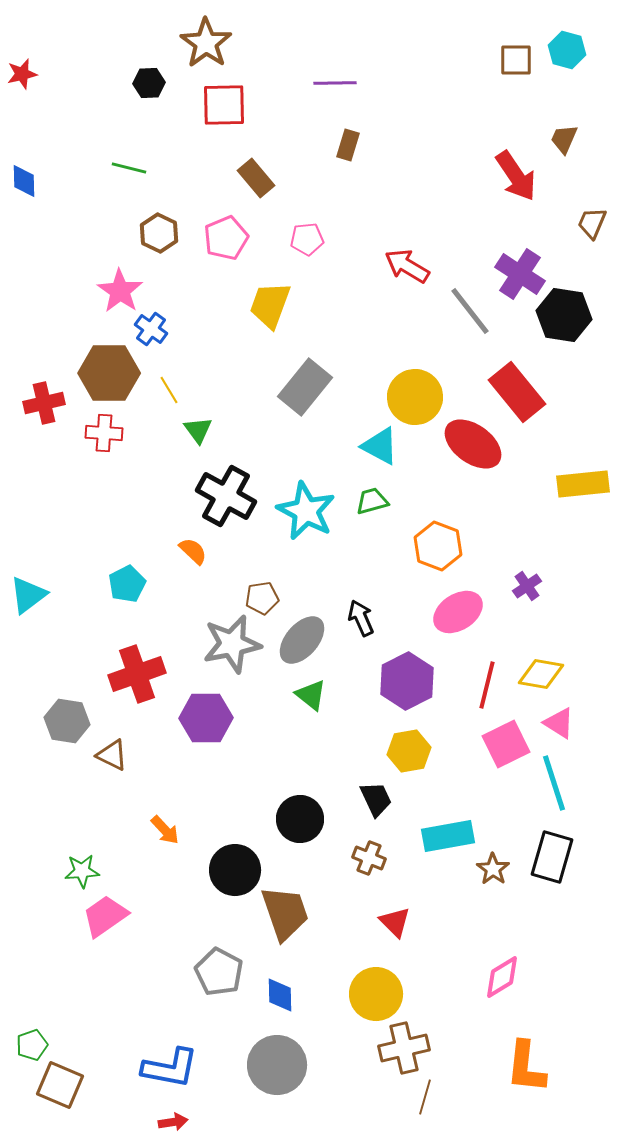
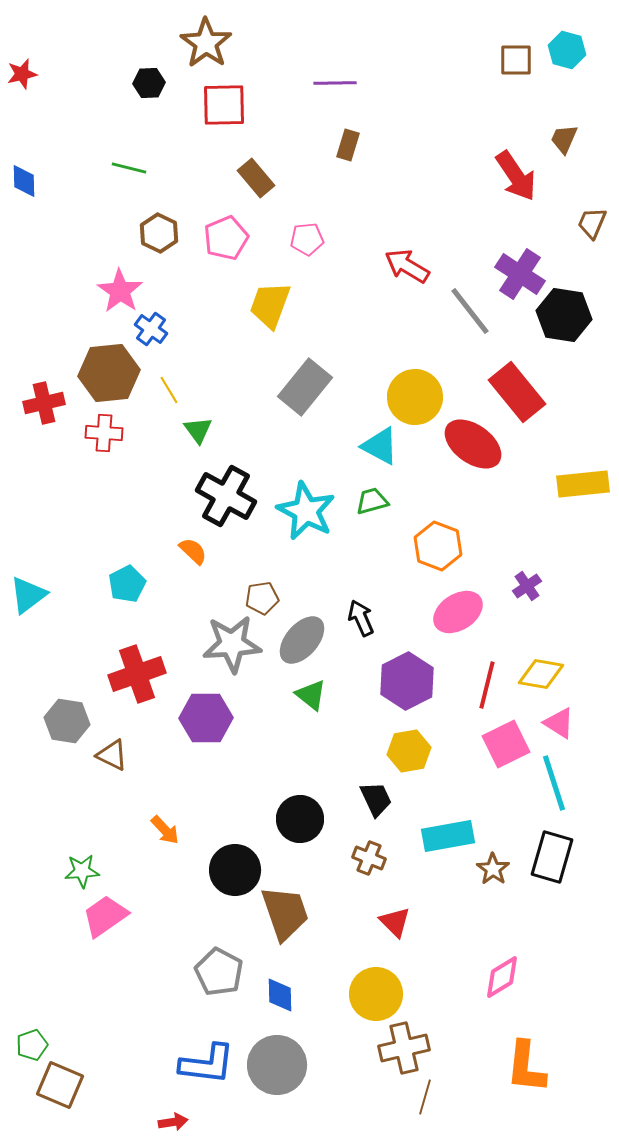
brown hexagon at (109, 373): rotated 6 degrees counterclockwise
gray star at (232, 644): rotated 8 degrees clockwise
blue L-shape at (170, 1068): moved 37 px right, 4 px up; rotated 4 degrees counterclockwise
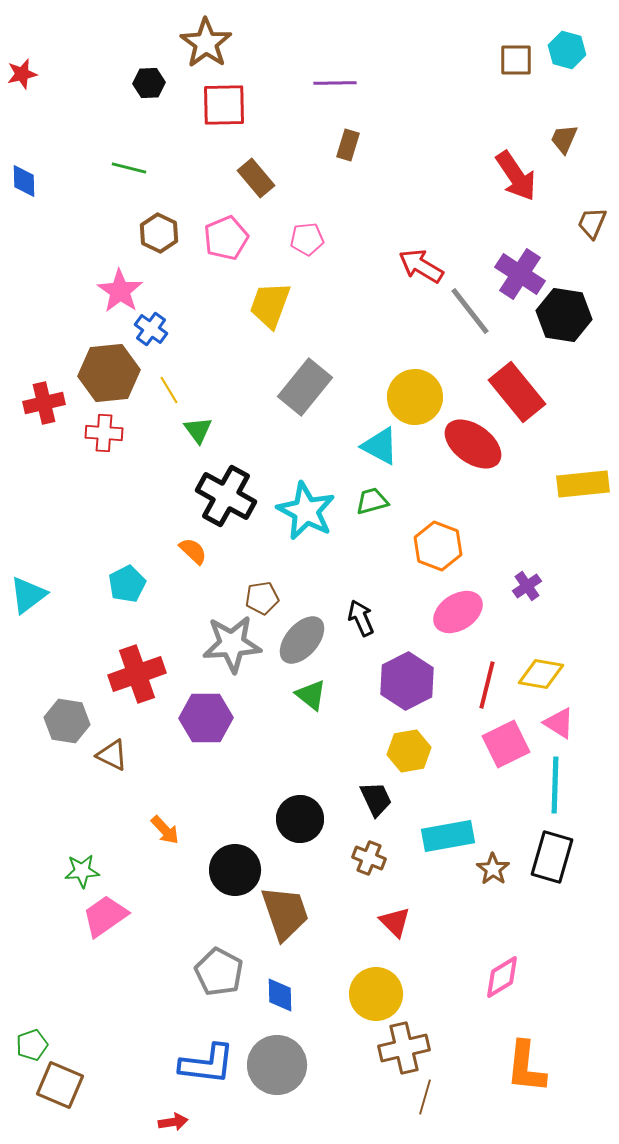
red arrow at (407, 266): moved 14 px right
cyan line at (554, 783): moved 1 px right, 2 px down; rotated 20 degrees clockwise
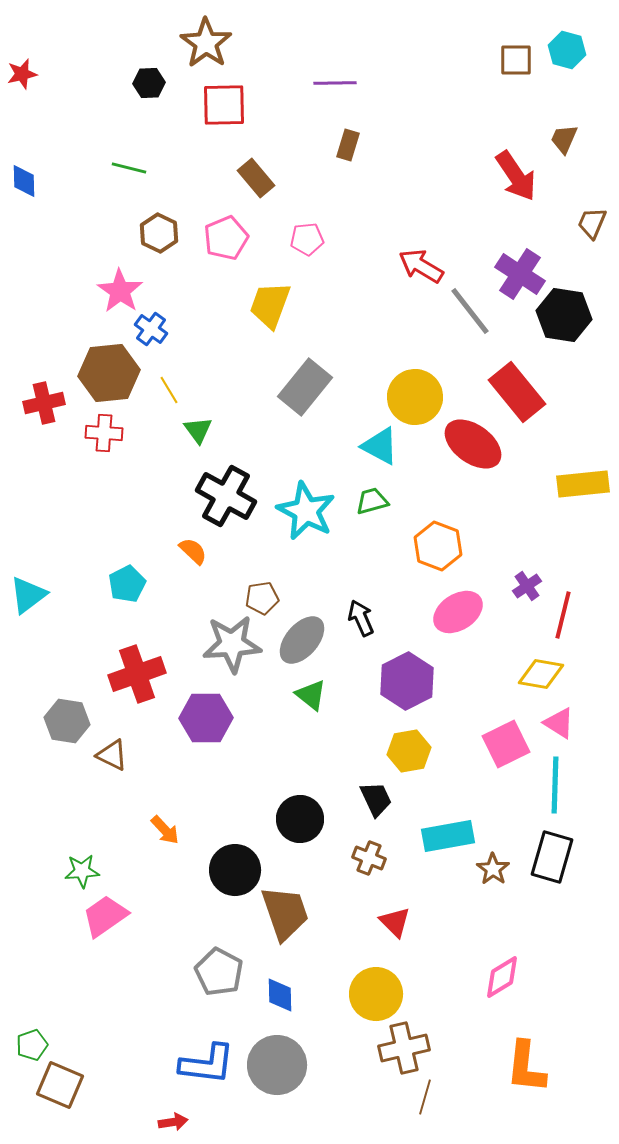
red line at (487, 685): moved 76 px right, 70 px up
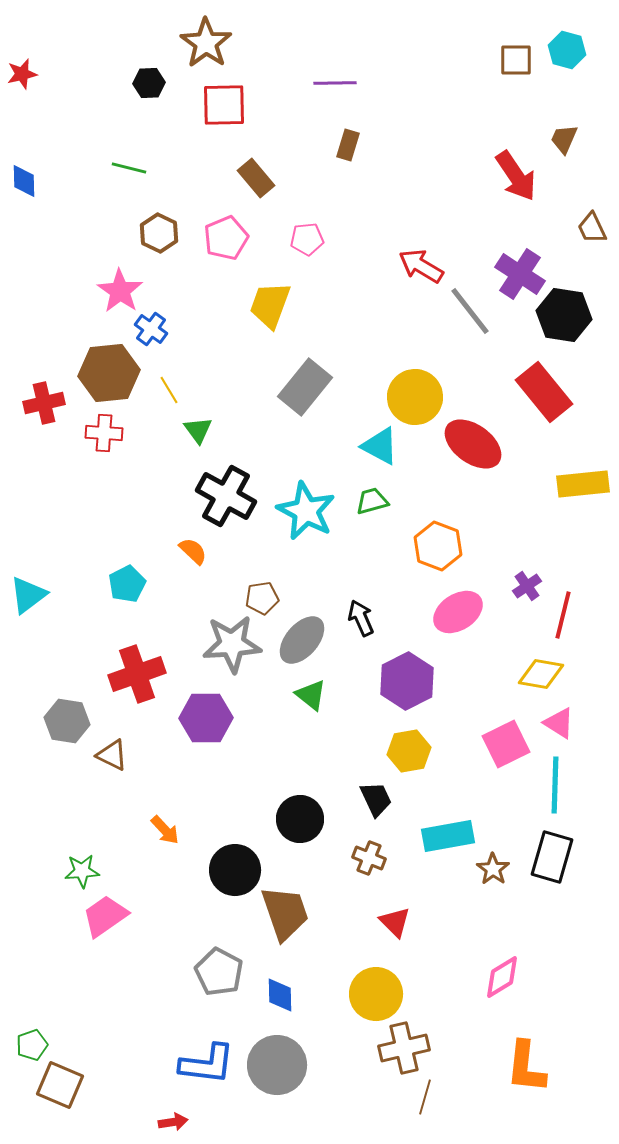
brown trapezoid at (592, 223): moved 5 px down; rotated 48 degrees counterclockwise
red rectangle at (517, 392): moved 27 px right
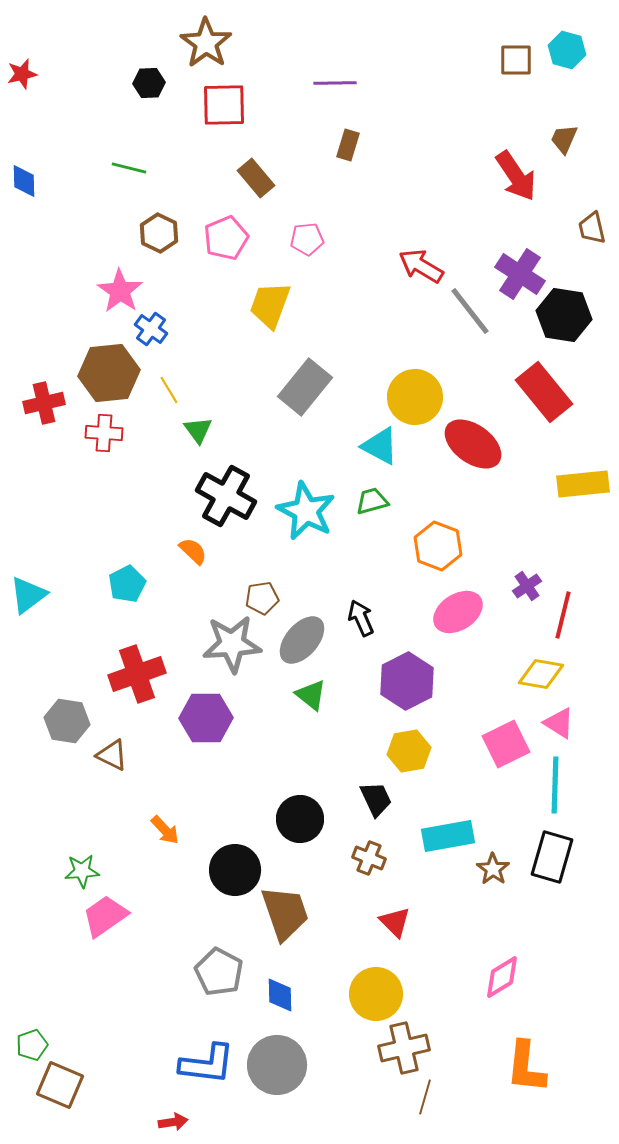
brown trapezoid at (592, 228): rotated 12 degrees clockwise
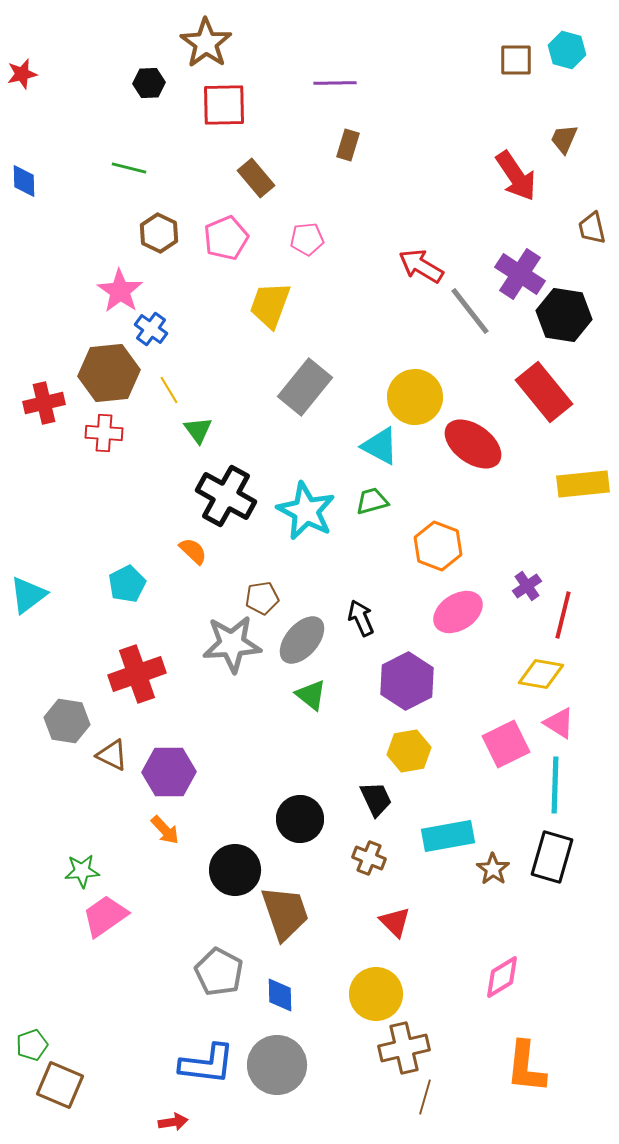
purple hexagon at (206, 718): moved 37 px left, 54 px down
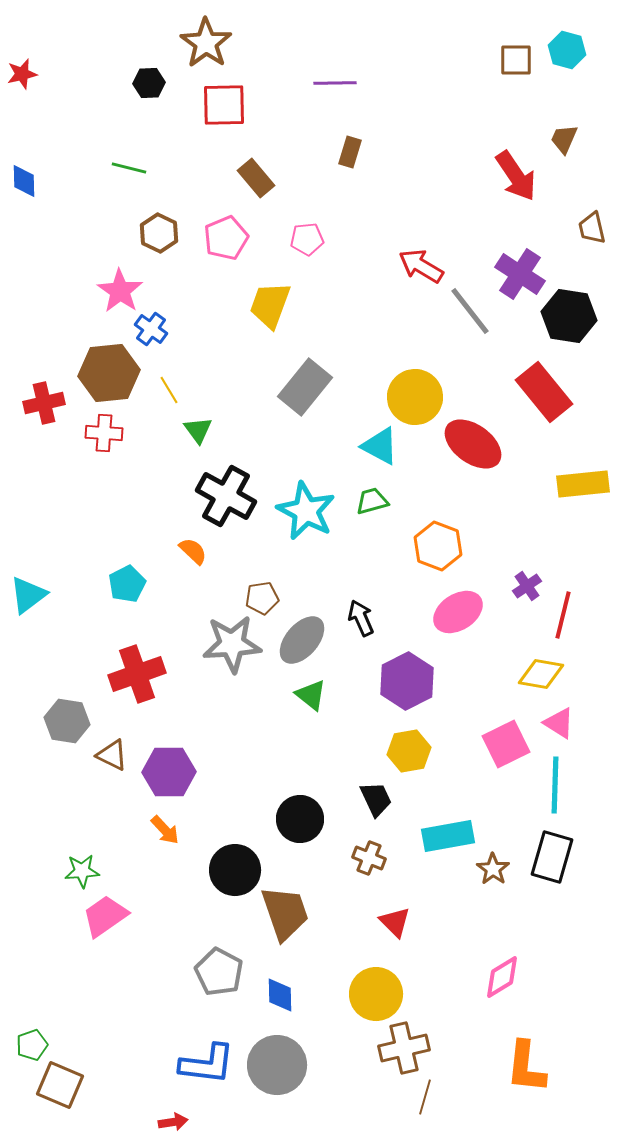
brown rectangle at (348, 145): moved 2 px right, 7 px down
black hexagon at (564, 315): moved 5 px right, 1 px down
